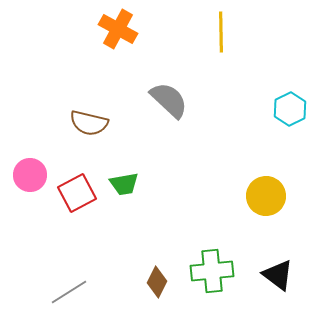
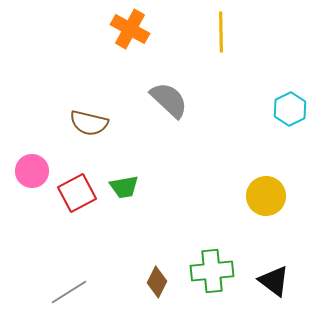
orange cross: moved 12 px right
pink circle: moved 2 px right, 4 px up
green trapezoid: moved 3 px down
black triangle: moved 4 px left, 6 px down
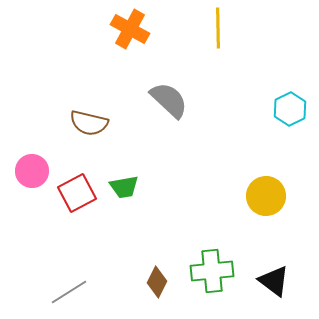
yellow line: moved 3 px left, 4 px up
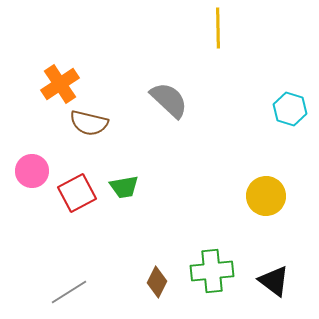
orange cross: moved 70 px left, 55 px down; rotated 27 degrees clockwise
cyan hexagon: rotated 16 degrees counterclockwise
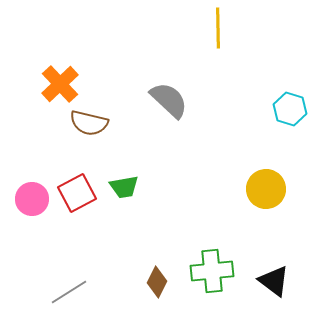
orange cross: rotated 9 degrees counterclockwise
pink circle: moved 28 px down
yellow circle: moved 7 px up
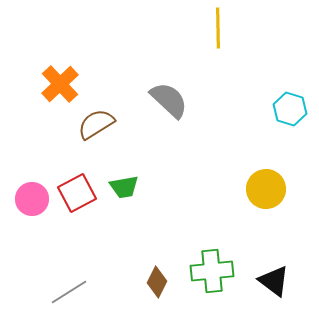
brown semicircle: moved 7 px right, 1 px down; rotated 135 degrees clockwise
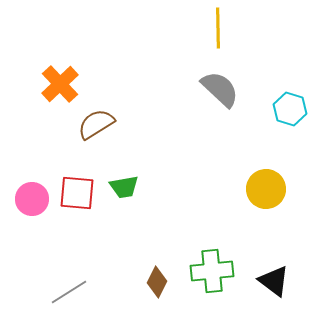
gray semicircle: moved 51 px right, 11 px up
red square: rotated 33 degrees clockwise
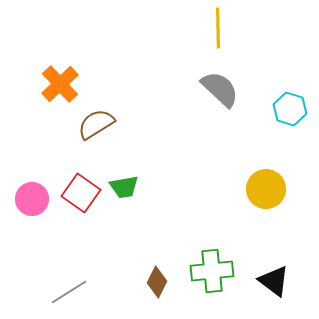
red square: moved 4 px right; rotated 30 degrees clockwise
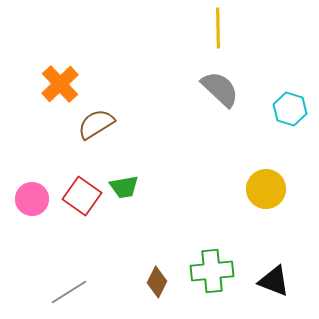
red square: moved 1 px right, 3 px down
black triangle: rotated 16 degrees counterclockwise
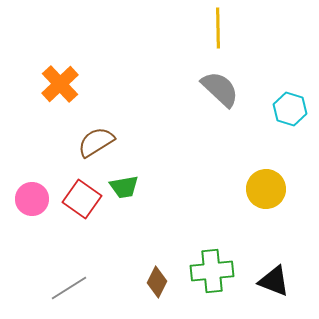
brown semicircle: moved 18 px down
red square: moved 3 px down
gray line: moved 4 px up
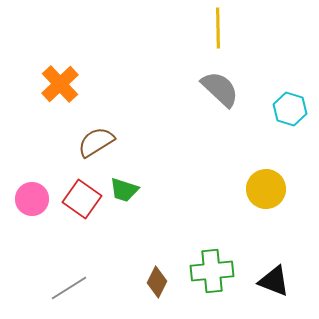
green trapezoid: moved 3 px down; rotated 28 degrees clockwise
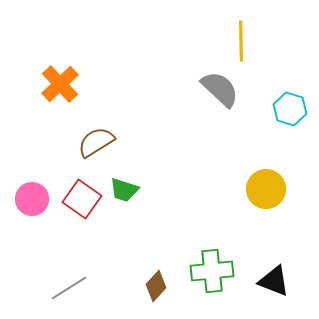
yellow line: moved 23 px right, 13 px down
brown diamond: moved 1 px left, 4 px down; rotated 16 degrees clockwise
